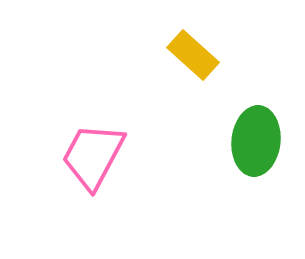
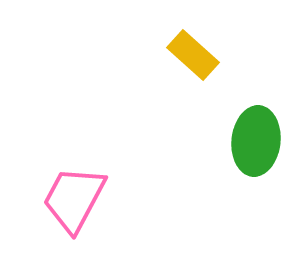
pink trapezoid: moved 19 px left, 43 px down
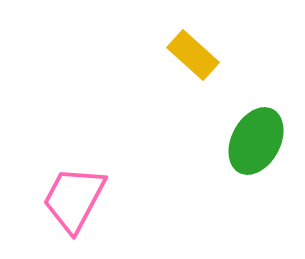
green ellipse: rotated 22 degrees clockwise
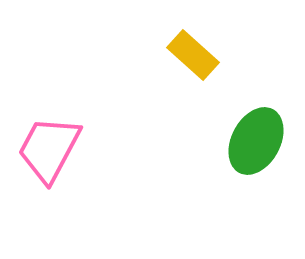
pink trapezoid: moved 25 px left, 50 px up
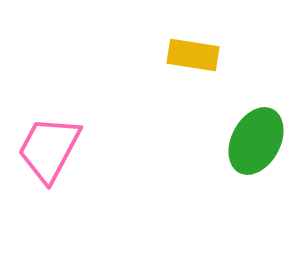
yellow rectangle: rotated 33 degrees counterclockwise
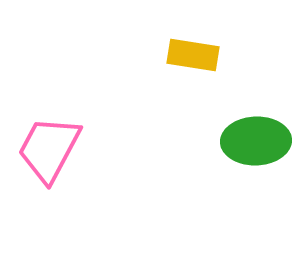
green ellipse: rotated 60 degrees clockwise
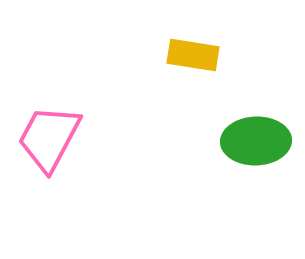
pink trapezoid: moved 11 px up
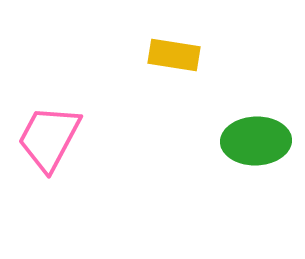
yellow rectangle: moved 19 px left
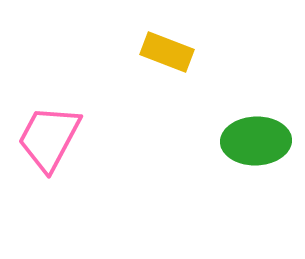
yellow rectangle: moved 7 px left, 3 px up; rotated 12 degrees clockwise
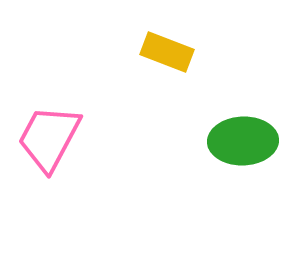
green ellipse: moved 13 px left
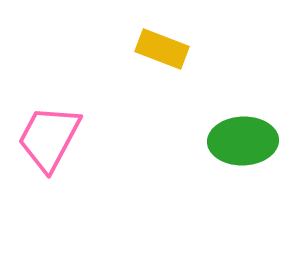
yellow rectangle: moved 5 px left, 3 px up
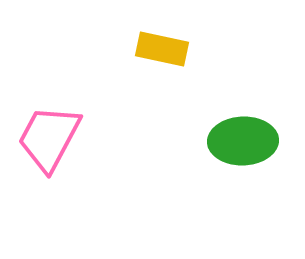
yellow rectangle: rotated 9 degrees counterclockwise
